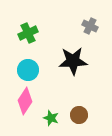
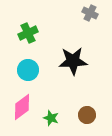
gray cross: moved 13 px up
pink diamond: moved 3 px left, 6 px down; rotated 20 degrees clockwise
brown circle: moved 8 px right
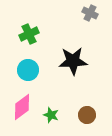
green cross: moved 1 px right, 1 px down
green star: moved 3 px up
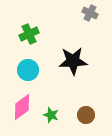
brown circle: moved 1 px left
